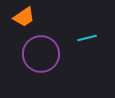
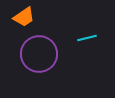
purple circle: moved 2 px left
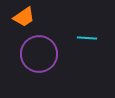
cyan line: rotated 18 degrees clockwise
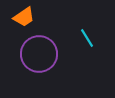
cyan line: rotated 54 degrees clockwise
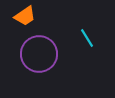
orange trapezoid: moved 1 px right, 1 px up
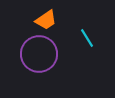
orange trapezoid: moved 21 px right, 4 px down
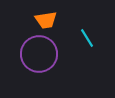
orange trapezoid: rotated 25 degrees clockwise
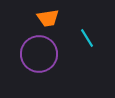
orange trapezoid: moved 2 px right, 2 px up
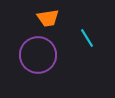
purple circle: moved 1 px left, 1 px down
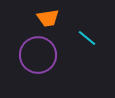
cyan line: rotated 18 degrees counterclockwise
